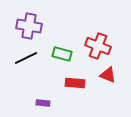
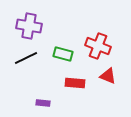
green rectangle: moved 1 px right
red triangle: moved 1 px down
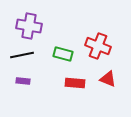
black line: moved 4 px left, 3 px up; rotated 15 degrees clockwise
red triangle: moved 3 px down
purple rectangle: moved 20 px left, 22 px up
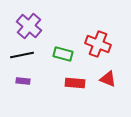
purple cross: rotated 30 degrees clockwise
red cross: moved 2 px up
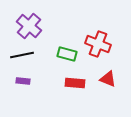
green rectangle: moved 4 px right
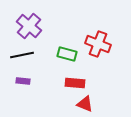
red triangle: moved 23 px left, 25 px down
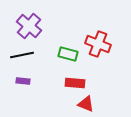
green rectangle: moved 1 px right
red triangle: moved 1 px right
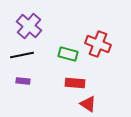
red triangle: moved 2 px right; rotated 12 degrees clockwise
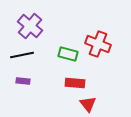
purple cross: moved 1 px right
red triangle: rotated 18 degrees clockwise
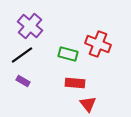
black line: rotated 25 degrees counterclockwise
purple rectangle: rotated 24 degrees clockwise
